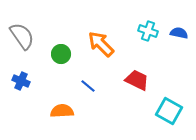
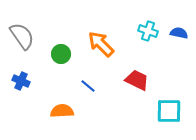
cyan square: rotated 28 degrees counterclockwise
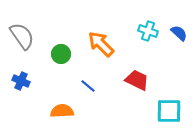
blue semicircle: rotated 30 degrees clockwise
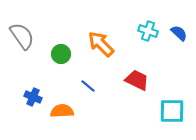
blue cross: moved 12 px right, 16 px down
cyan square: moved 3 px right
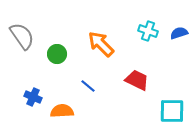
blue semicircle: rotated 60 degrees counterclockwise
green circle: moved 4 px left
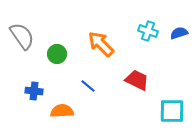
blue cross: moved 1 px right, 6 px up; rotated 18 degrees counterclockwise
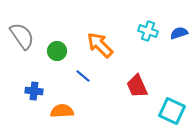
orange arrow: moved 1 px left, 1 px down
green circle: moved 3 px up
red trapezoid: moved 6 px down; rotated 140 degrees counterclockwise
blue line: moved 5 px left, 10 px up
cyan square: rotated 24 degrees clockwise
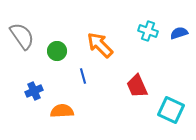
blue line: rotated 35 degrees clockwise
blue cross: rotated 30 degrees counterclockwise
cyan square: moved 1 px left, 1 px up
